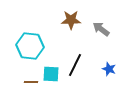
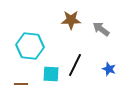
brown line: moved 10 px left, 2 px down
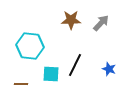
gray arrow: moved 6 px up; rotated 96 degrees clockwise
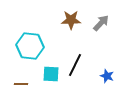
blue star: moved 2 px left, 7 px down
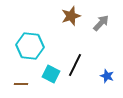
brown star: moved 4 px up; rotated 18 degrees counterclockwise
cyan square: rotated 24 degrees clockwise
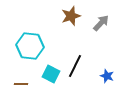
black line: moved 1 px down
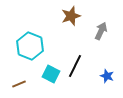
gray arrow: moved 8 px down; rotated 18 degrees counterclockwise
cyan hexagon: rotated 16 degrees clockwise
brown line: moved 2 px left; rotated 24 degrees counterclockwise
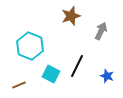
black line: moved 2 px right
brown line: moved 1 px down
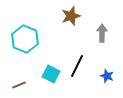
gray arrow: moved 1 px right, 2 px down; rotated 24 degrees counterclockwise
cyan hexagon: moved 5 px left, 7 px up
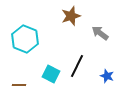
gray arrow: moved 2 px left; rotated 54 degrees counterclockwise
brown line: rotated 24 degrees clockwise
